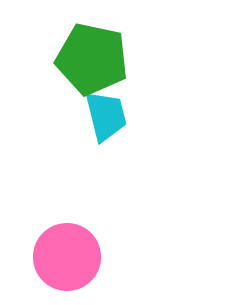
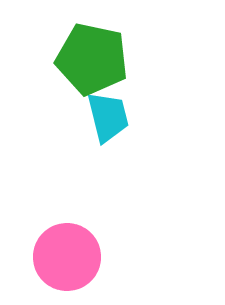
cyan trapezoid: moved 2 px right, 1 px down
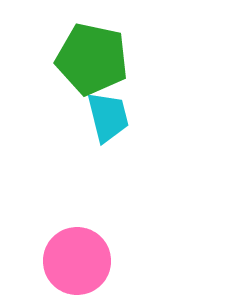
pink circle: moved 10 px right, 4 px down
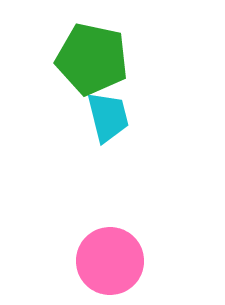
pink circle: moved 33 px right
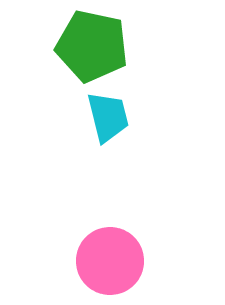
green pentagon: moved 13 px up
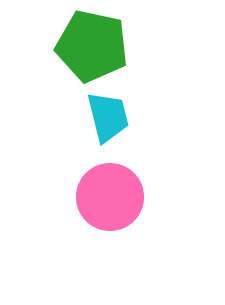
pink circle: moved 64 px up
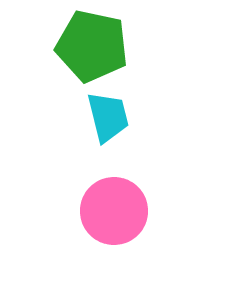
pink circle: moved 4 px right, 14 px down
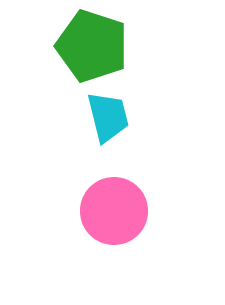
green pentagon: rotated 6 degrees clockwise
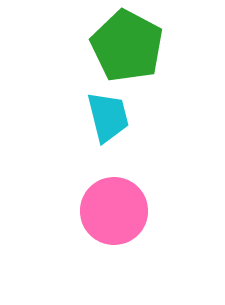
green pentagon: moved 35 px right; rotated 10 degrees clockwise
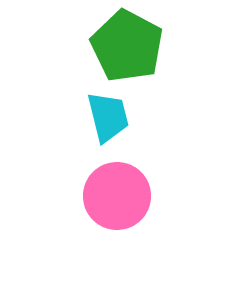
pink circle: moved 3 px right, 15 px up
